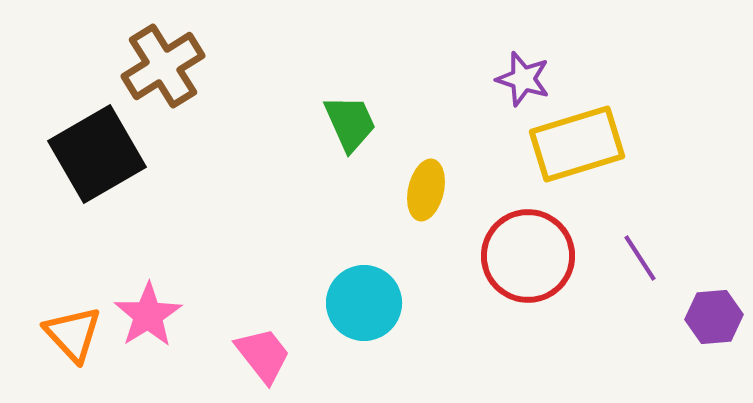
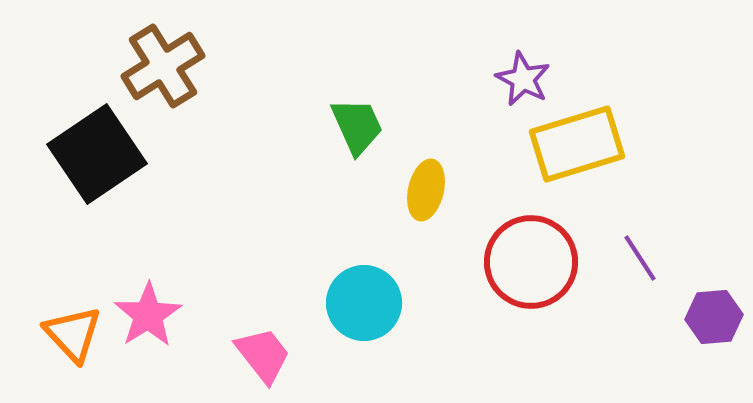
purple star: rotated 10 degrees clockwise
green trapezoid: moved 7 px right, 3 px down
black square: rotated 4 degrees counterclockwise
red circle: moved 3 px right, 6 px down
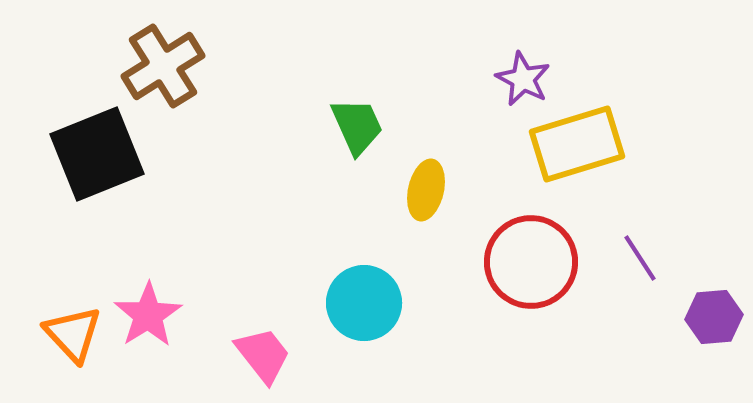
black square: rotated 12 degrees clockwise
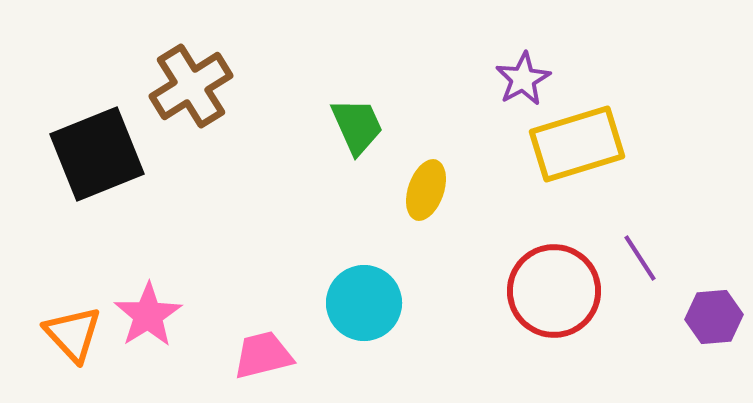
brown cross: moved 28 px right, 20 px down
purple star: rotated 16 degrees clockwise
yellow ellipse: rotated 6 degrees clockwise
red circle: moved 23 px right, 29 px down
pink trapezoid: rotated 66 degrees counterclockwise
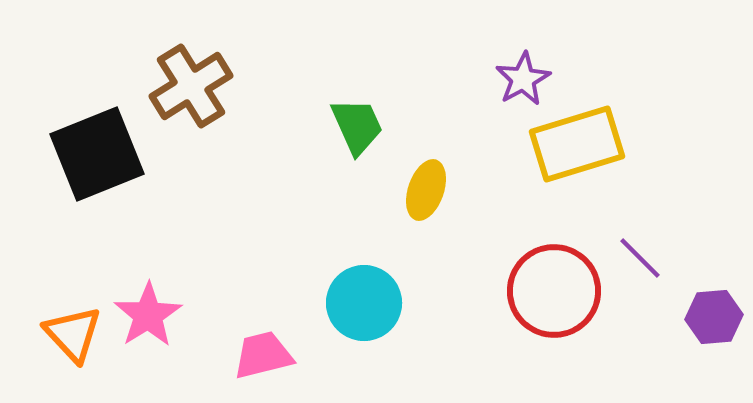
purple line: rotated 12 degrees counterclockwise
